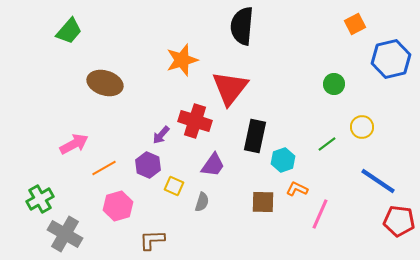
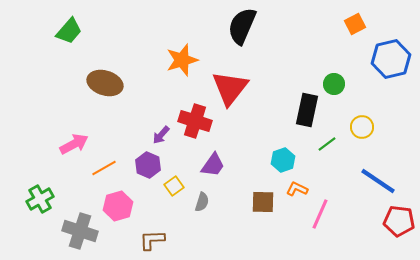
black semicircle: rotated 18 degrees clockwise
black rectangle: moved 52 px right, 26 px up
yellow square: rotated 30 degrees clockwise
gray cross: moved 15 px right, 3 px up; rotated 12 degrees counterclockwise
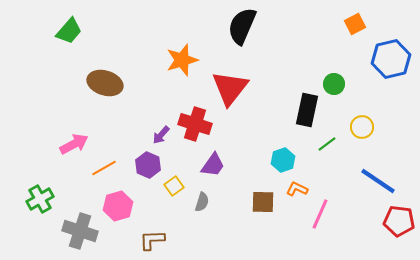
red cross: moved 3 px down
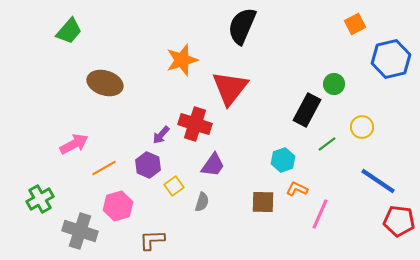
black rectangle: rotated 16 degrees clockwise
